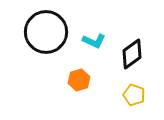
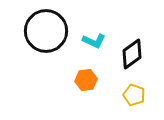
black circle: moved 1 px up
orange hexagon: moved 7 px right; rotated 10 degrees clockwise
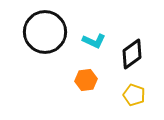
black circle: moved 1 px left, 1 px down
